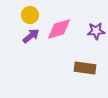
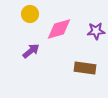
yellow circle: moved 1 px up
purple arrow: moved 15 px down
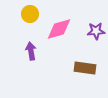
purple arrow: rotated 60 degrees counterclockwise
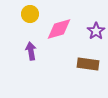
purple star: rotated 30 degrees counterclockwise
brown rectangle: moved 3 px right, 4 px up
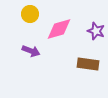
purple star: rotated 18 degrees counterclockwise
purple arrow: rotated 120 degrees clockwise
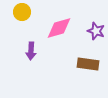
yellow circle: moved 8 px left, 2 px up
pink diamond: moved 1 px up
purple arrow: rotated 72 degrees clockwise
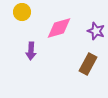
brown rectangle: rotated 70 degrees counterclockwise
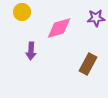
purple star: moved 13 px up; rotated 24 degrees counterclockwise
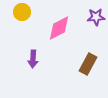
purple star: moved 1 px up
pink diamond: rotated 12 degrees counterclockwise
purple arrow: moved 2 px right, 8 px down
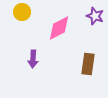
purple star: moved 1 px left, 1 px up; rotated 24 degrees clockwise
brown rectangle: rotated 20 degrees counterclockwise
